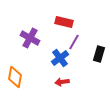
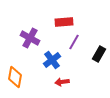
red rectangle: rotated 18 degrees counterclockwise
black rectangle: rotated 14 degrees clockwise
blue cross: moved 8 px left, 2 px down
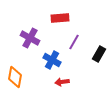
red rectangle: moved 4 px left, 4 px up
blue cross: rotated 24 degrees counterclockwise
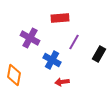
orange diamond: moved 1 px left, 2 px up
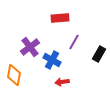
purple cross: moved 9 px down; rotated 24 degrees clockwise
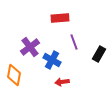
purple line: rotated 49 degrees counterclockwise
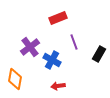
red rectangle: moved 2 px left; rotated 18 degrees counterclockwise
orange diamond: moved 1 px right, 4 px down
red arrow: moved 4 px left, 4 px down
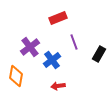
blue cross: rotated 24 degrees clockwise
orange diamond: moved 1 px right, 3 px up
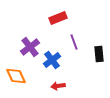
black rectangle: rotated 35 degrees counterclockwise
orange diamond: rotated 35 degrees counterclockwise
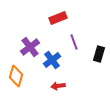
black rectangle: rotated 21 degrees clockwise
orange diamond: rotated 40 degrees clockwise
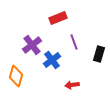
purple cross: moved 2 px right, 2 px up
red arrow: moved 14 px right, 1 px up
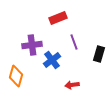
purple cross: rotated 30 degrees clockwise
